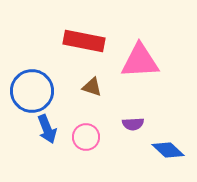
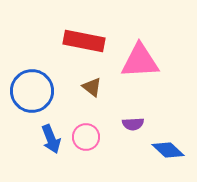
brown triangle: rotated 20 degrees clockwise
blue arrow: moved 4 px right, 10 px down
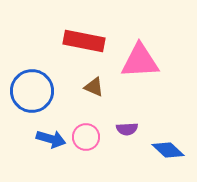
brown triangle: moved 2 px right; rotated 15 degrees counterclockwise
purple semicircle: moved 6 px left, 5 px down
blue arrow: rotated 52 degrees counterclockwise
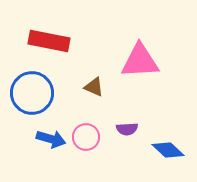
red rectangle: moved 35 px left
blue circle: moved 2 px down
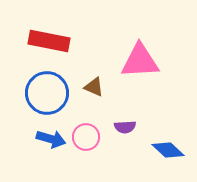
blue circle: moved 15 px right
purple semicircle: moved 2 px left, 2 px up
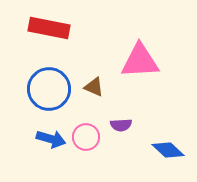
red rectangle: moved 13 px up
blue circle: moved 2 px right, 4 px up
purple semicircle: moved 4 px left, 2 px up
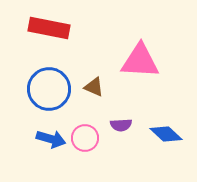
pink triangle: rotated 6 degrees clockwise
pink circle: moved 1 px left, 1 px down
blue diamond: moved 2 px left, 16 px up
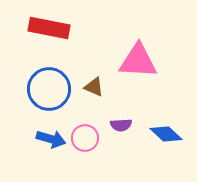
pink triangle: moved 2 px left
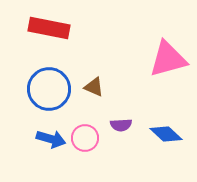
pink triangle: moved 30 px right, 2 px up; rotated 18 degrees counterclockwise
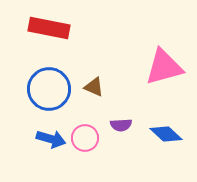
pink triangle: moved 4 px left, 8 px down
